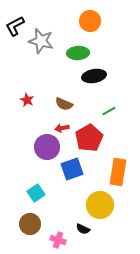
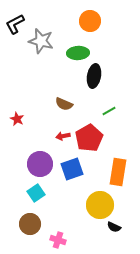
black L-shape: moved 2 px up
black ellipse: rotated 70 degrees counterclockwise
red star: moved 10 px left, 19 px down
red arrow: moved 1 px right, 8 px down
purple circle: moved 7 px left, 17 px down
black semicircle: moved 31 px right, 2 px up
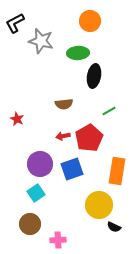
black L-shape: moved 1 px up
brown semicircle: rotated 30 degrees counterclockwise
orange rectangle: moved 1 px left, 1 px up
yellow circle: moved 1 px left
pink cross: rotated 21 degrees counterclockwise
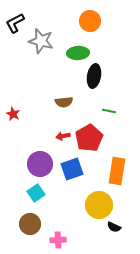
brown semicircle: moved 2 px up
green line: rotated 40 degrees clockwise
red star: moved 4 px left, 5 px up
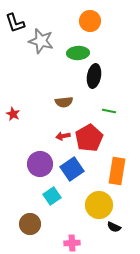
black L-shape: rotated 80 degrees counterclockwise
blue square: rotated 15 degrees counterclockwise
cyan square: moved 16 px right, 3 px down
pink cross: moved 14 px right, 3 px down
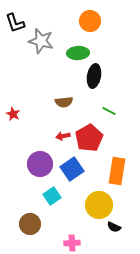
green line: rotated 16 degrees clockwise
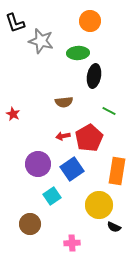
purple circle: moved 2 px left
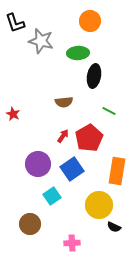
red arrow: rotated 136 degrees clockwise
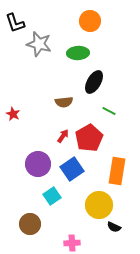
gray star: moved 2 px left, 3 px down
black ellipse: moved 6 px down; rotated 20 degrees clockwise
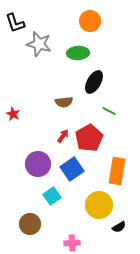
black semicircle: moved 5 px right; rotated 56 degrees counterclockwise
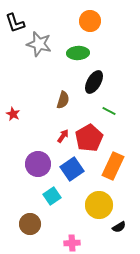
brown semicircle: moved 1 px left, 2 px up; rotated 66 degrees counterclockwise
orange rectangle: moved 4 px left, 5 px up; rotated 16 degrees clockwise
